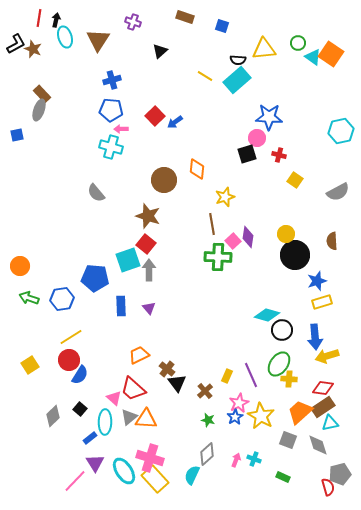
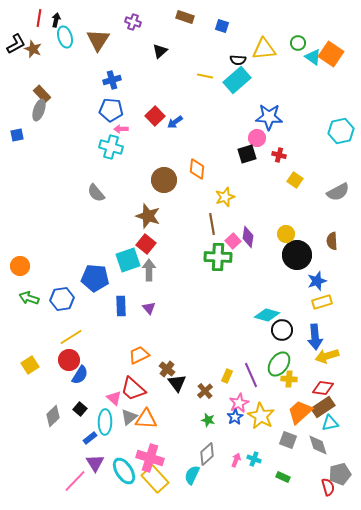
yellow line at (205, 76): rotated 21 degrees counterclockwise
black circle at (295, 255): moved 2 px right
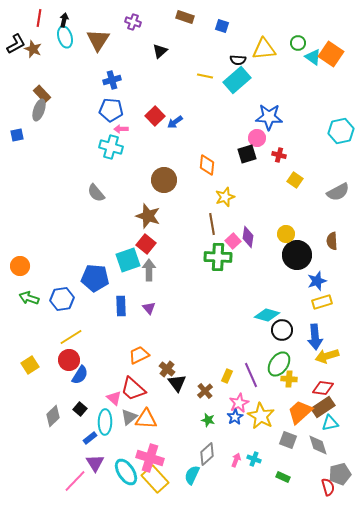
black arrow at (56, 20): moved 8 px right
orange diamond at (197, 169): moved 10 px right, 4 px up
cyan ellipse at (124, 471): moved 2 px right, 1 px down
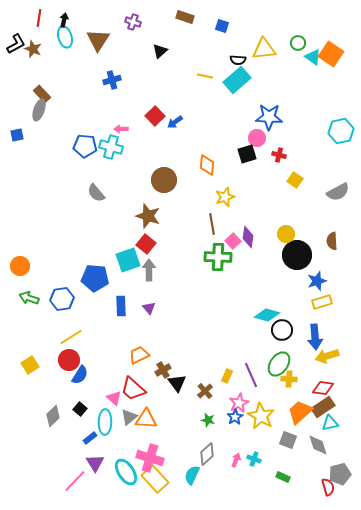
blue pentagon at (111, 110): moved 26 px left, 36 px down
brown cross at (167, 369): moved 4 px left, 1 px down; rotated 21 degrees clockwise
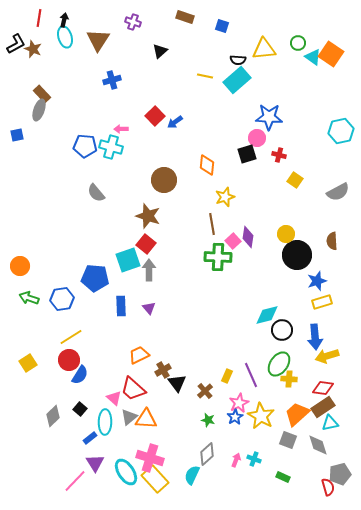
cyan diamond at (267, 315): rotated 30 degrees counterclockwise
yellow square at (30, 365): moved 2 px left, 2 px up
orange trapezoid at (300, 412): moved 3 px left, 2 px down
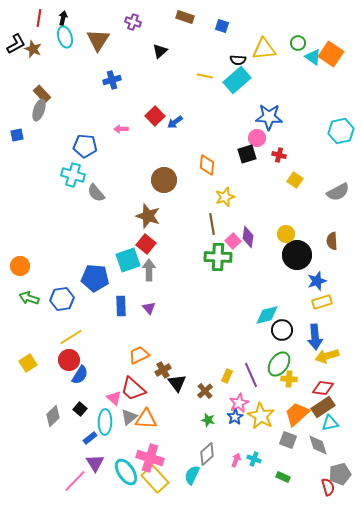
black arrow at (64, 20): moved 1 px left, 2 px up
cyan cross at (111, 147): moved 38 px left, 28 px down
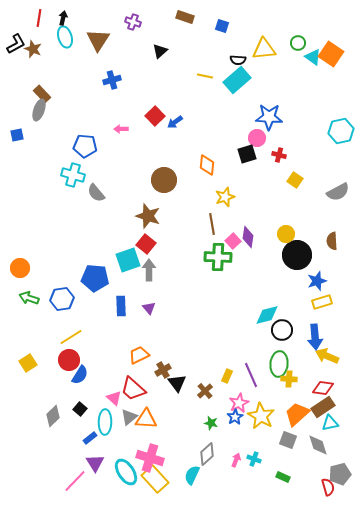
orange circle at (20, 266): moved 2 px down
yellow arrow at (327, 356): rotated 40 degrees clockwise
green ellipse at (279, 364): rotated 30 degrees counterclockwise
green star at (208, 420): moved 3 px right, 3 px down
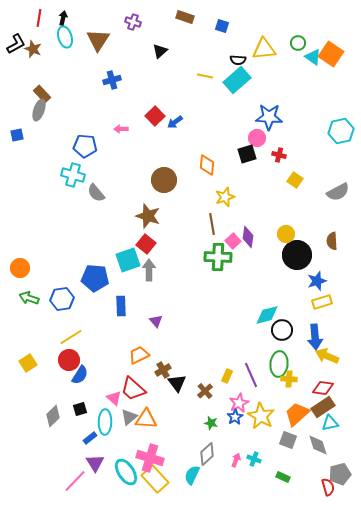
purple triangle at (149, 308): moved 7 px right, 13 px down
black square at (80, 409): rotated 32 degrees clockwise
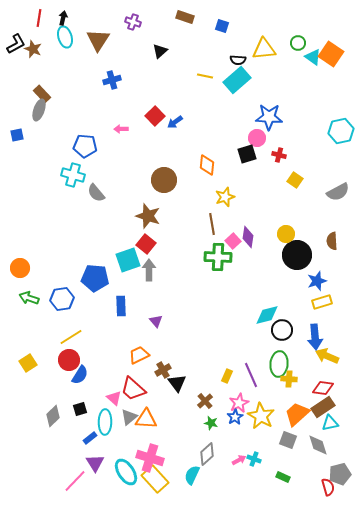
brown cross at (205, 391): moved 10 px down
pink arrow at (236, 460): moved 3 px right; rotated 40 degrees clockwise
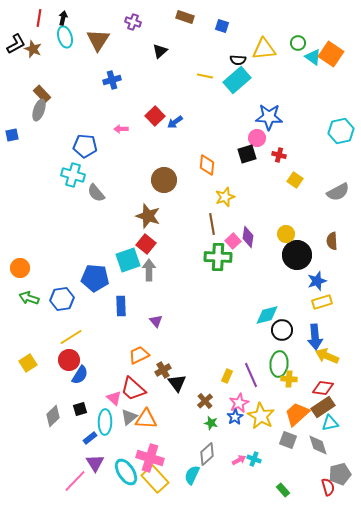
blue square at (17, 135): moved 5 px left
green rectangle at (283, 477): moved 13 px down; rotated 24 degrees clockwise
